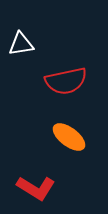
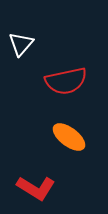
white triangle: rotated 40 degrees counterclockwise
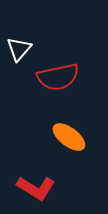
white triangle: moved 2 px left, 5 px down
red semicircle: moved 8 px left, 4 px up
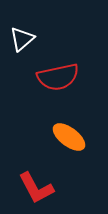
white triangle: moved 3 px right, 10 px up; rotated 8 degrees clockwise
red L-shape: rotated 30 degrees clockwise
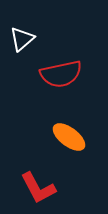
red semicircle: moved 3 px right, 3 px up
red L-shape: moved 2 px right
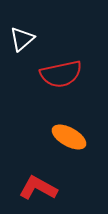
orange ellipse: rotated 8 degrees counterclockwise
red L-shape: rotated 147 degrees clockwise
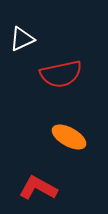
white triangle: rotated 16 degrees clockwise
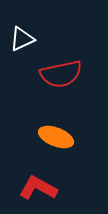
orange ellipse: moved 13 px left; rotated 8 degrees counterclockwise
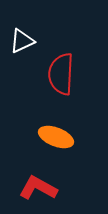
white triangle: moved 2 px down
red semicircle: rotated 105 degrees clockwise
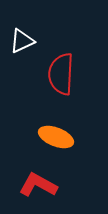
red L-shape: moved 3 px up
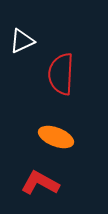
red L-shape: moved 2 px right, 2 px up
